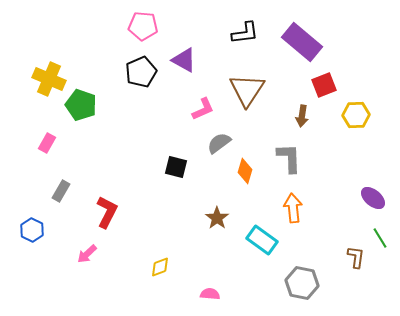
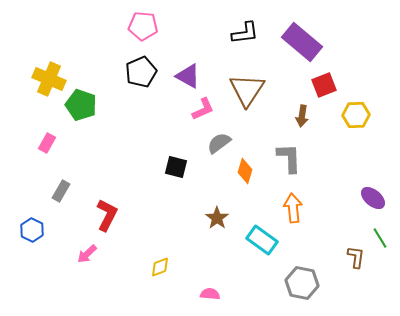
purple triangle: moved 4 px right, 16 px down
red L-shape: moved 3 px down
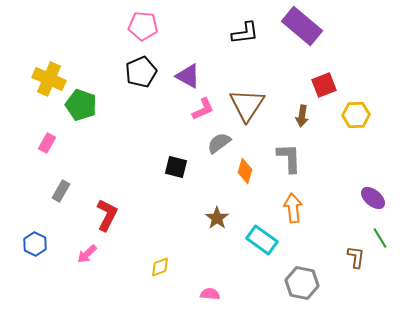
purple rectangle: moved 16 px up
brown triangle: moved 15 px down
blue hexagon: moved 3 px right, 14 px down
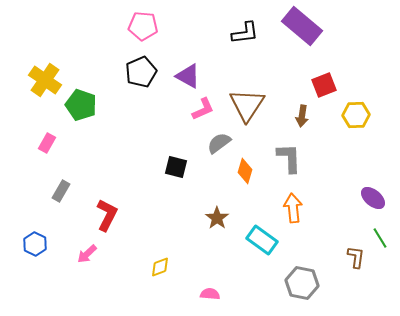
yellow cross: moved 4 px left, 1 px down; rotated 12 degrees clockwise
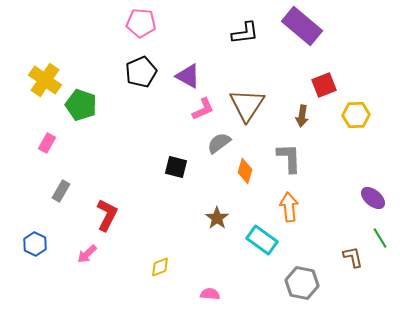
pink pentagon: moved 2 px left, 3 px up
orange arrow: moved 4 px left, 1 px up
brown L-shape: moved 3 px left; rotated 20 degrees counterclockwise
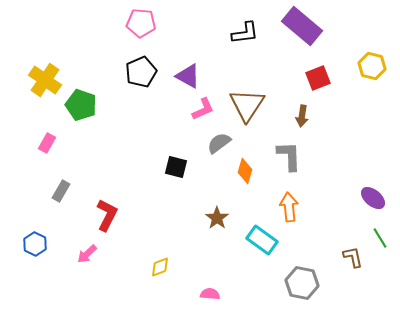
red square: moved 6 px left, 7 px up
yellow hexagon: moved 16 px right, 49 px up; rotated 16 degrees clockwise
gray L-shape: moved 2 px up
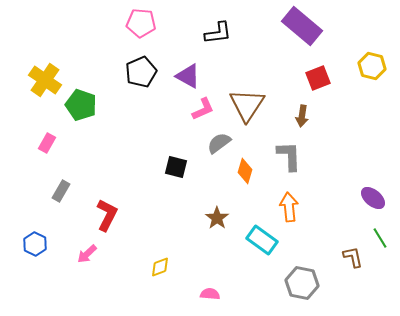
black L-shape: moved 27 px left
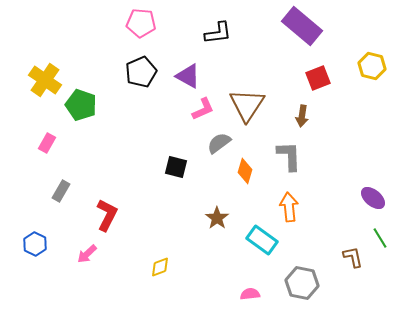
pink semicircle: moved 40 px right; rotated 12 degrees counterclockwise
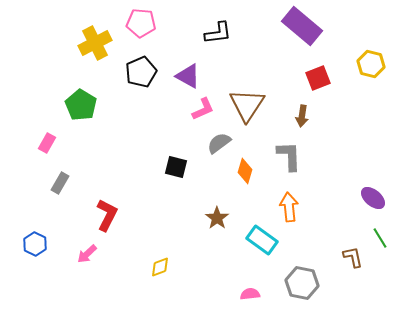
yellow hexagon: moved 1 px left, 2 px up
yellow cross: moved 50 px right, 37 px up; rotated 28 degrees clockwise
green pentagon: rotated 12 degrees clockwise
gray rectangle: moved 1 px left, 8 px up
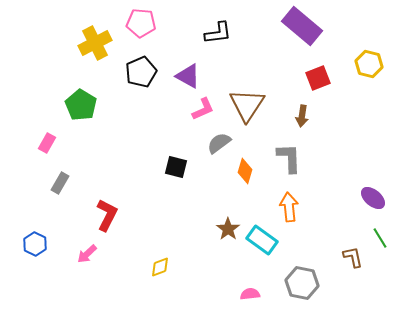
yellow hexagon: moved 2 px left
gray L-shape: moved 2 px down
brown star: moved 11 px right, 11 px down
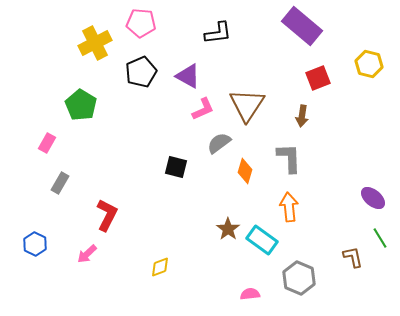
gray hexagon: moved 3 px left, 5 px up; rotated 12 degrees clockwise
